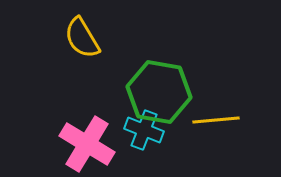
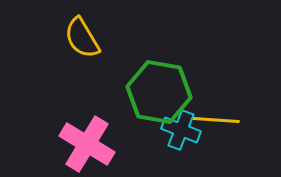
yellow line: rotated 9 degrees clockwise
cyan cross: moved 37 px right
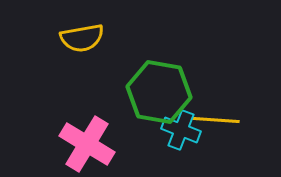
yellow semicircle: rotated 69 degrees counterclockwise
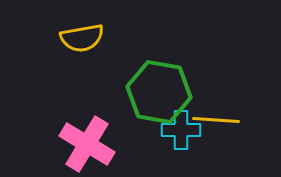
cyan cross: rotated 21 degrees counterclockwise
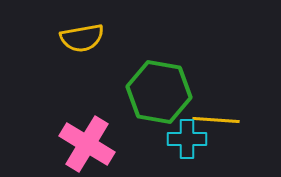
cyan cross: moved 6 px right, 9 px down
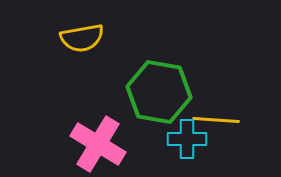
pink cross: moved 11 px right
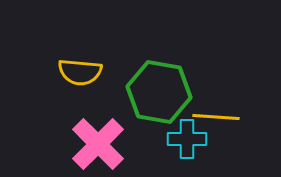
yellow semicircle: moved 2 px left, 34 px down; rotated 15 degrees clockwise
yellow line: moved 3 px up
pink cross: rotated 14 degrees clockwise
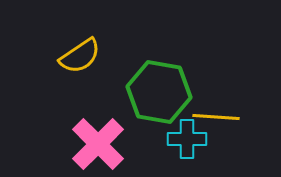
yellow semicircle: moved 16 px up; rotated 39 degrees counterclockwise
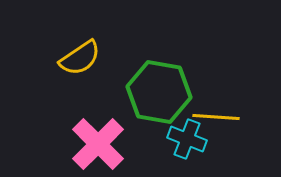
yellow semicircle: moved 2 px down
cyan cross: rotated 21 degrees clockwise
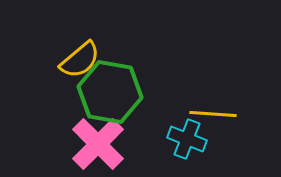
yellow semicircle: moved 2 px down; rotated 6 degrees counterclockwise
green hexagon: moved 49 px left
yellow line: moved 3 px left, 3 px up
